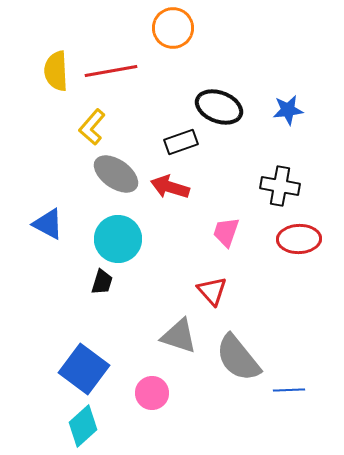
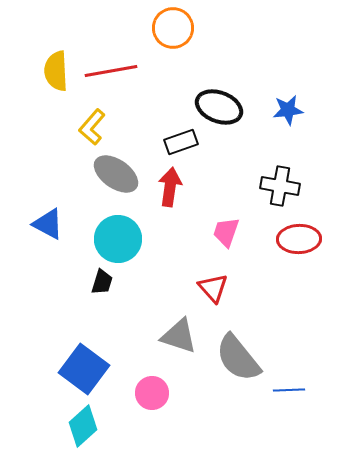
red arrow: rotated 81 degrees clockwise
red triangle: moved 1 px right, 3 px up
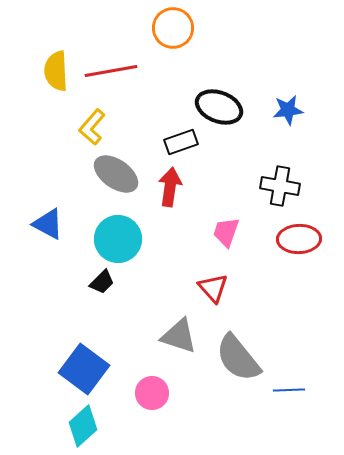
black trapezoid: rotated 28 degrees clockwise
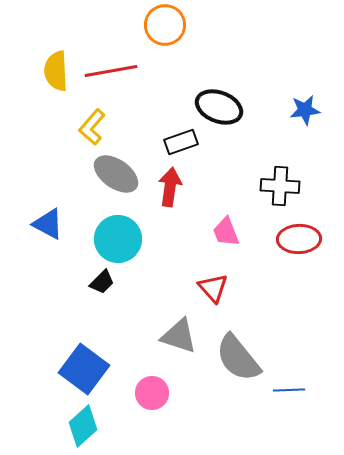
orange circle: moved 8 px left, 3 px up
blue star: moved 17 px right
black cross: rotated 6 degrees counterclockwise
pink trapezoid: rotated 40 degrees counterclockwise
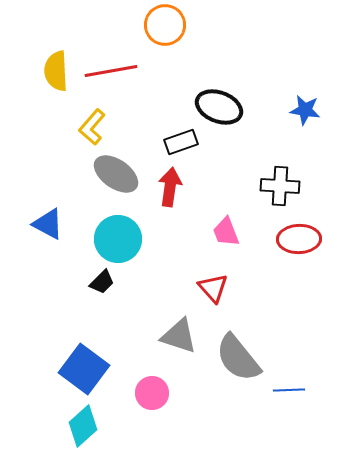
blue star: rotated 16 degrees clockwise
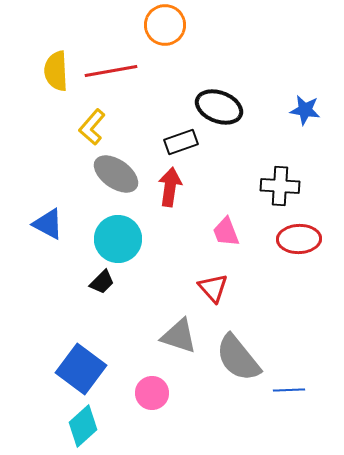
blue square: moved 3 px left
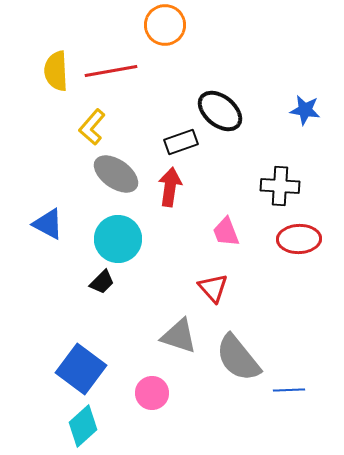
black ellipse: moved 1 px right, 4 px down; rotated 18 degrees clockwise
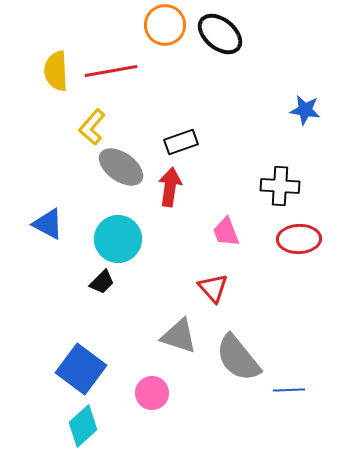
black ellipse: moved 77 px up
gray ellipse: moved 5 px right, 7 px up
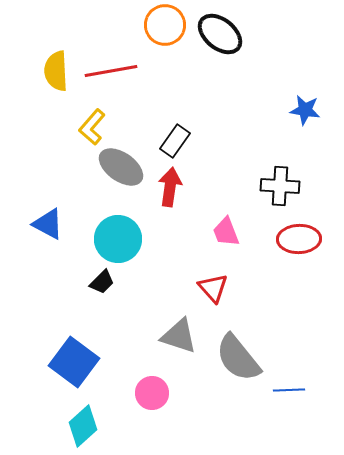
black rectangle: moved 6 px left, 1 px up; rotated 36 degrees counterclockwise
blue square: moved 7 px left, 7 px up
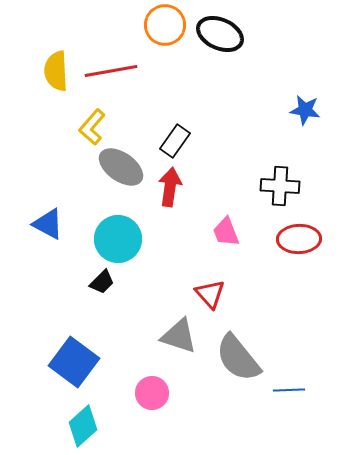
black ellipse: rotated 15 degrees counterclockwise
red triangle: moved 3 px left, 6 px down
